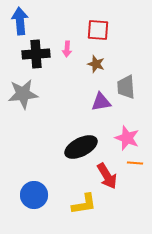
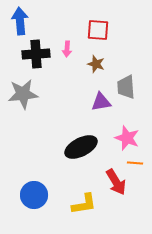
red arrow: moved 9 px right, 6 px down
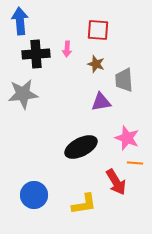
gray trapezoid: moved 2 px left, 7 px up
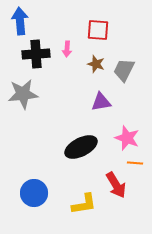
gray trapezoid: moved 10 px up; rotated 30 degrees clockwise
red arrow: moved 3 px down
blue circle: moved 2 px up
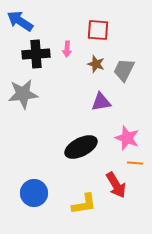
blue arrow: rotated 52 degrees counterclockwise
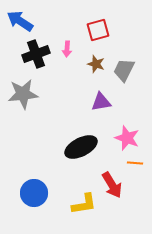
red square: rotated 20 degrees counterclockwise
black cross: rotated 16 degrees counterclockwise
red arrow: moved 4 px left
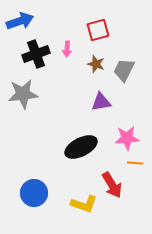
blue arrow: rotated 128 degrees clockwise
pink star: rotated 25 degrees counterclockwise
yellow L-shape: rotated 28 degrees clockwise
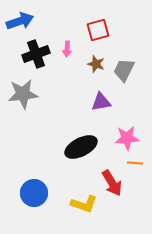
red arrow: moved 2 px up
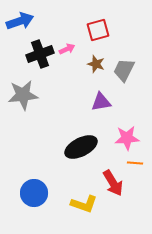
pink arrow: rotated 119 degrees counterclockwise
black cross: moved 4 px right
gray star: moved 1 px down
red arrow: moved 1 px right
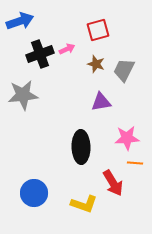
black ellipse: rotated 64 degrees counterclockwise
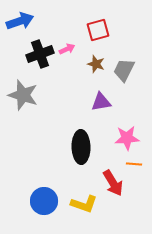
gray star: rotated 24 degrees clockwise
orange line: moved 1 px left, 1 px down
blue circle: moved 10 px right, 8 px down
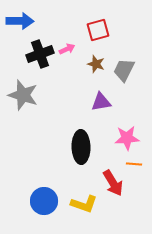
blue arrow: rotated 20 degrees clockwise
